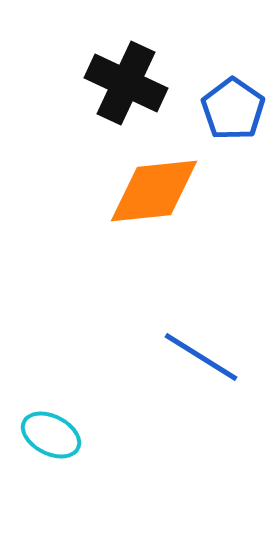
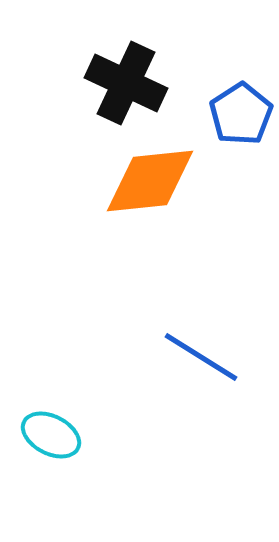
blue pentagon: moved 8 px right, 5 px down; rotated 4 degrees clockwise
orange diamond: moved 4 px left, 10 px up
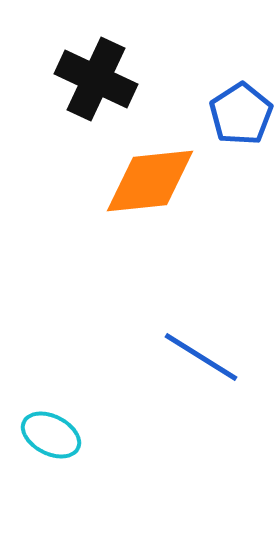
black cross: moved 30 px left, 4 px up
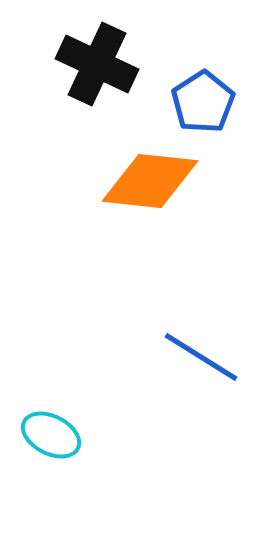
black cross: moved 1 px right, 15 px up
blue pentagon: moved 38 px left, 12 px up
orange diamond: rotated 12 degrees clockwise
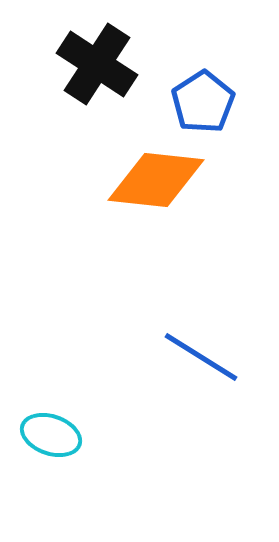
black cross: rotated 8 degrees clockwise
orange diamond: moved 6 px right, 1 px up
cyan ellipse: rotated 8 degrees counterclockwise
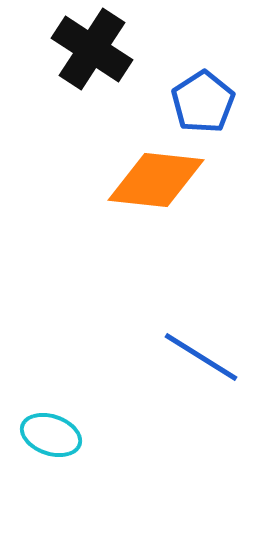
black cross: moved 5 px left, 15 px up
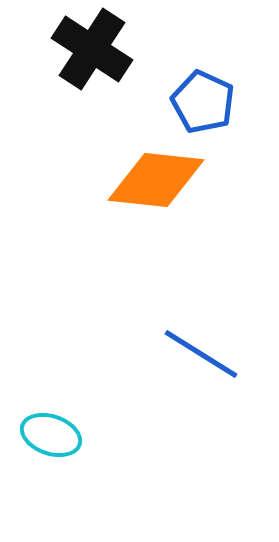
blue pentagon: rotated 14 degrees counterclockwise
blue line: moved 3 px up
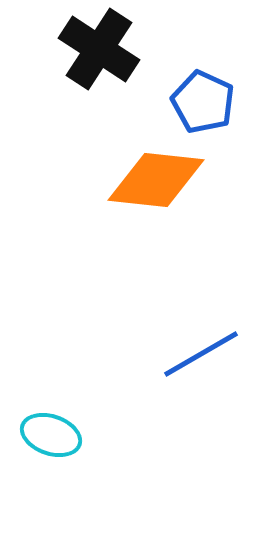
black cross: moved 7 px right
blue line: rotated 62 degrees counterclockwise
